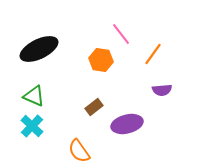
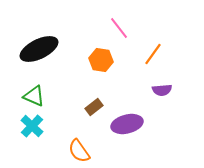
pink line: moved 2 px left, 6 px up
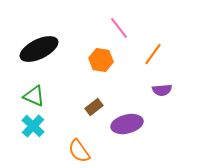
cyan cross: moved 1 px right
